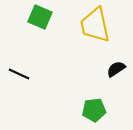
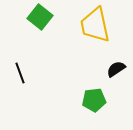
green square: rotated 15 degrees clockwise
black line: moved 1 px right, 1 px up; rotated 45 degrees clockwise
green pentagon: moved 10 px up
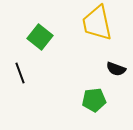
green square: moved 20 px down
yellow trapezoid: moved 2 px right, 2 px up
black semicircle: rotated 126 degrees counterclockwise
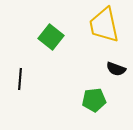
yellow trapezoid: moved 7 px right, 2 px down
green square: moved 11 px right
black line: moved 6 px down; rotated 25 degrees clockwise
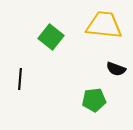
yellow trapezoid: rotated 108 degrees clockwise
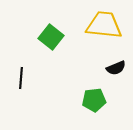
black semicircle: moved 1 px up; rotated 42 degrees counterclockwise
black line: moved 1 px right, 1 px up
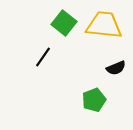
green square: moved 13 px right, 14 px up
black line: moved 22 px right, 21 px up; rotated 30 degrees clockwise
green pentagon: rotated 15 degrees counterclockwise
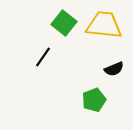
black semicircle: moved 2 px left, 1 px down
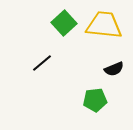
green square: rotated 10 degrees clockwise
black line: moved 1 px left, 6 px down; rotated 15 degrees clockwise
green pentagon: moved 1 px right; rotated 15 degrees clockwise
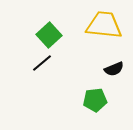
green square: moved 15 px left, 12 px down
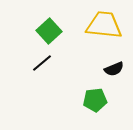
green square: moved 4 px up
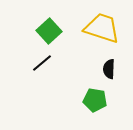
yellow trapezoid: moved 2 px left, 3 px down; rotated 12 degrees clockwise
black semicircle: moved 5 px left; rotated 114 degrees clockwise
green pentagon: rotated 15 degrees clockwise
